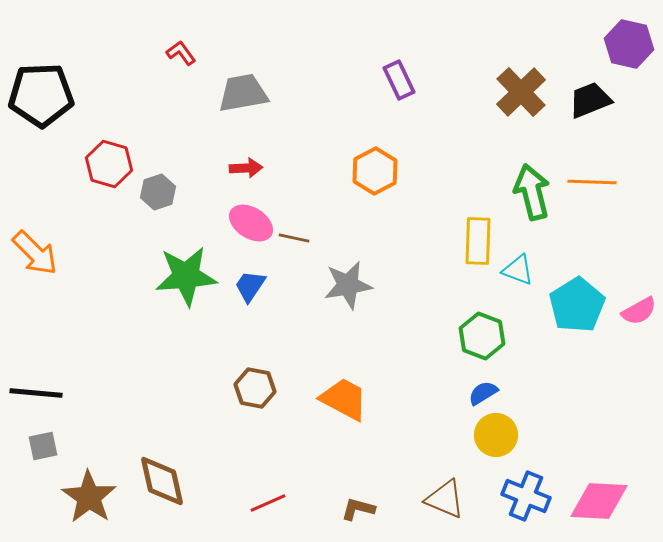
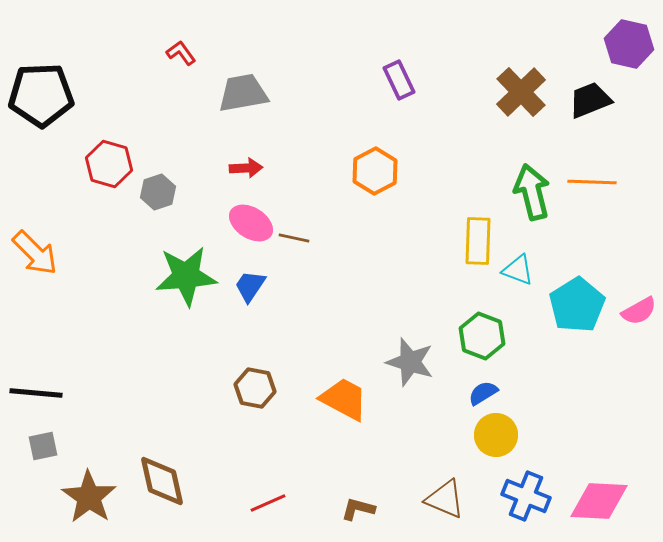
gray star: moved 62 px right, 77 px down; rotated 27 degrees clockwise
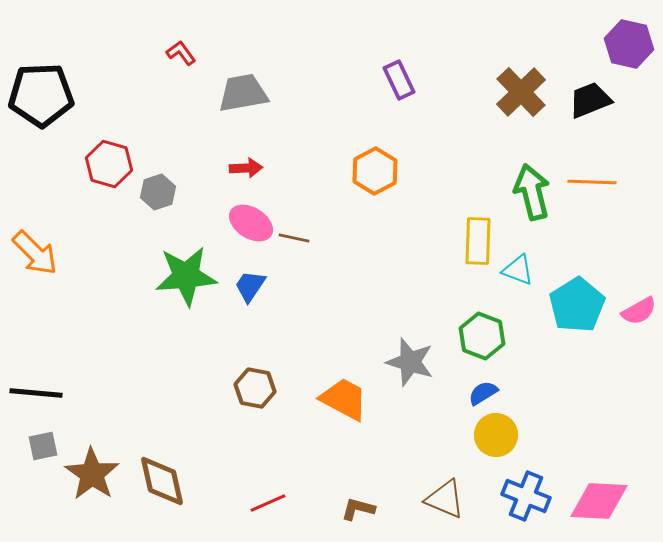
brown star: moved 3 px right, 23 px up
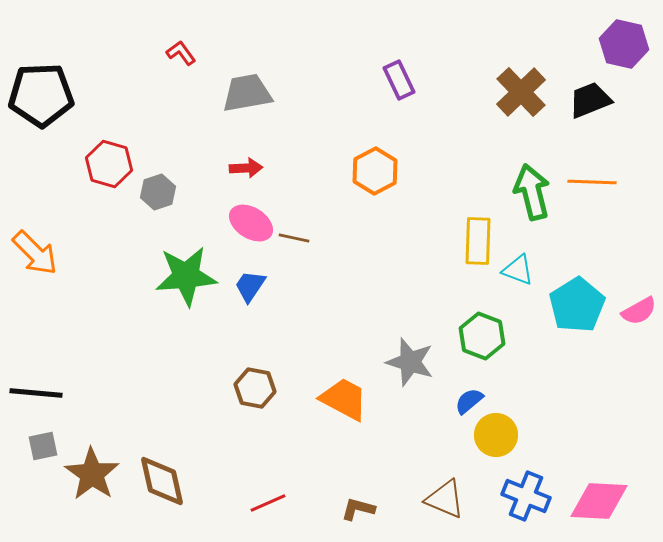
purple hexagon: moved 5 px left
gray trapezoid: moved 4 px right
blue semicircle: moved 14 px left, 8 px down; rotated 8 degrees counterclockwise
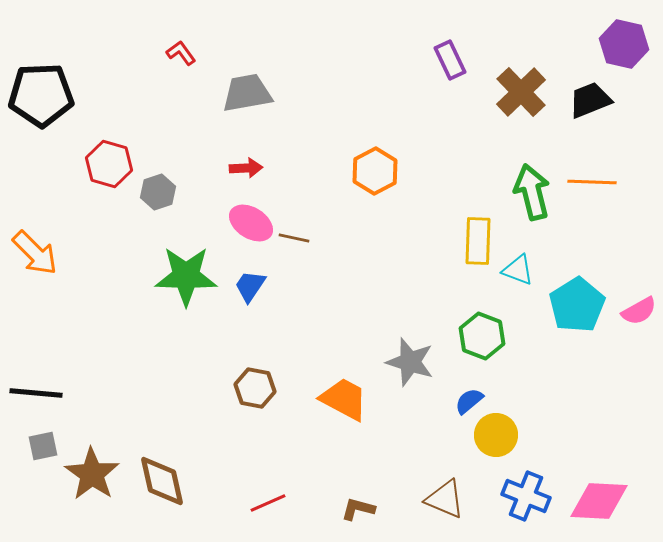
purple rectangle: moved 51 px right, 20 px up
green star: rotated 6 degrees clockwise
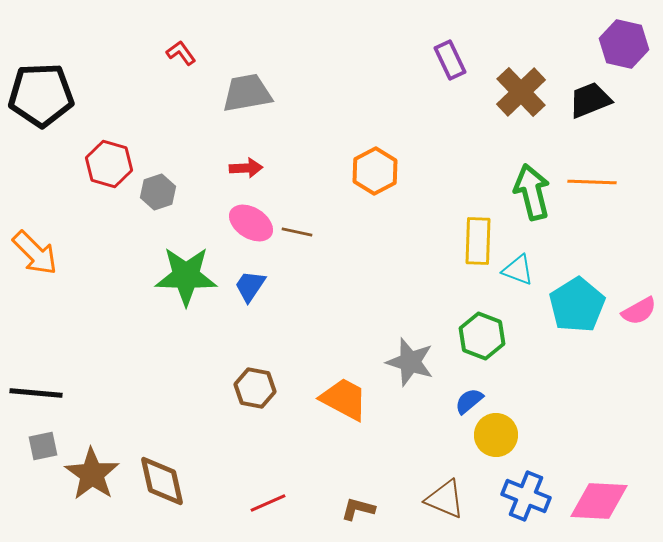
brown line: moved 3 px right, 6 px up
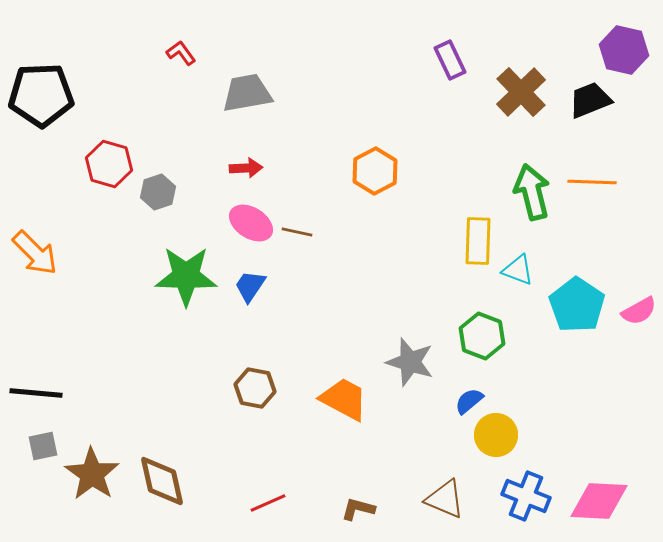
purple hexagon: moved 6 px down
cyan pentagon: rotated 6 degrees counterclockwise
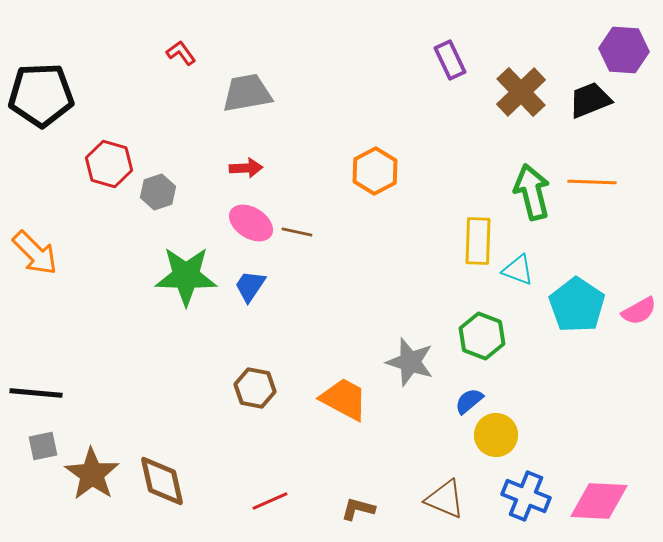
purple hexagon: rotated 9 degrees counterclockwise
red line: moved 2 px right, 2 px up
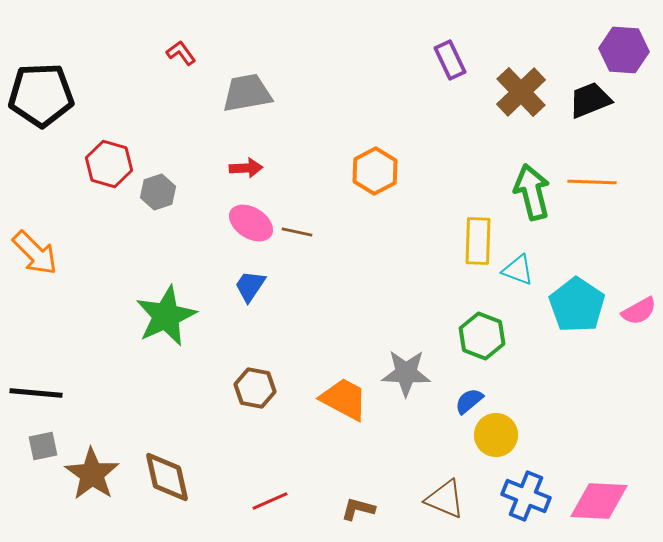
green star: moved 20 px left, 40 px down; rotated 26 degrees counterclockwise
gray star: moved 4 px left, 11 px down; rotated 15 degrees counterclockwise
brown diamond: moved 5 px right, 4 px up
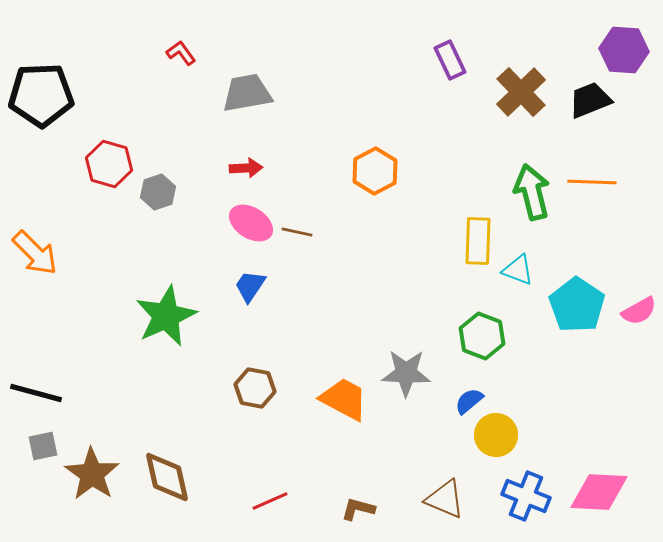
black line: rotated 10 degrees clockwise
pink diamond: moved 9 px up
